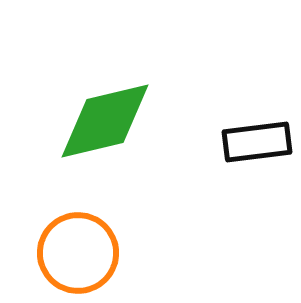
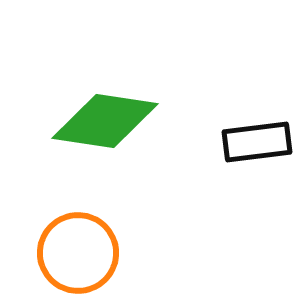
green diamond: rotated 22 degrees clockwise
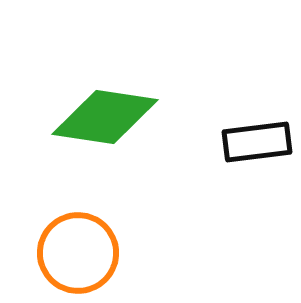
green diamond: moved 4 px up
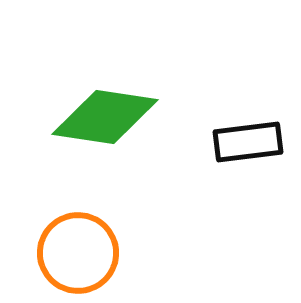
black rectangle: moved 9 px left
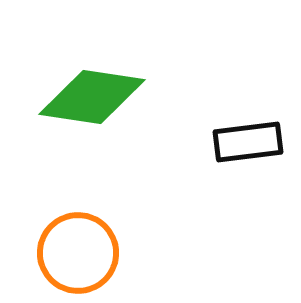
green diamond: moved 13 px left, 20 px up
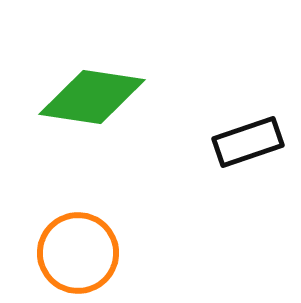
black rectangle: rotated 12 degrees counterclockwise
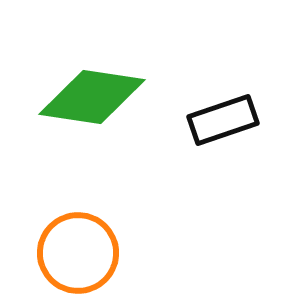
black rectangle: moved 25 px left, 22 px up
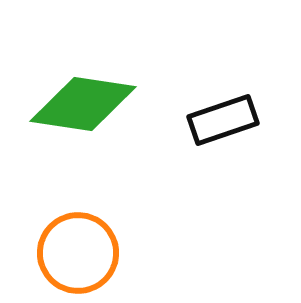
green diamond: moved 9 px left, 7 px down
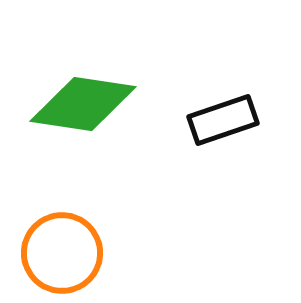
orange circle: moved 16 px left
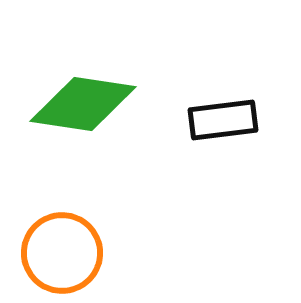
black rectangle: rotated 12 degrees clockwise
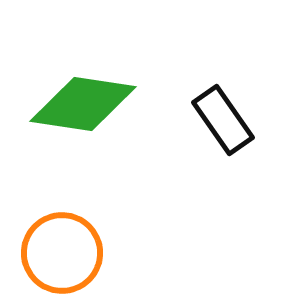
black rectangle: rotated 62 degrees clockwise
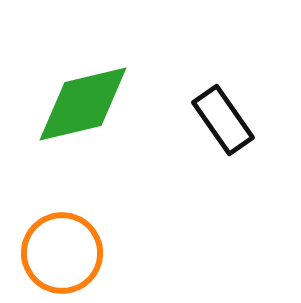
green diamond: rotated 22 degrees counterclockwise
